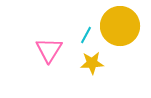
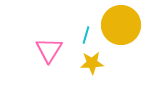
yellow circle: moved 1 px right, 1 px up
cyan line: rotated 12 degrees counterclockwise
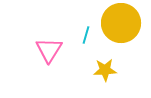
yellow circle: moved 2 px up
yellow star: moved 13 px right, 7 px down
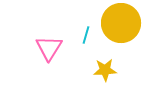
pink triangle: moved 2 px up
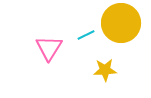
cyan line: rotated 48 degrees clockwise
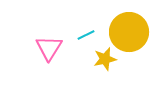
yellow circle: moved 8 px right, 9 px down
yellow star: moved 11 px up; rotated 10 degrees counterclockwise
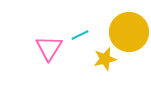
cyan line: moved 6 px left
